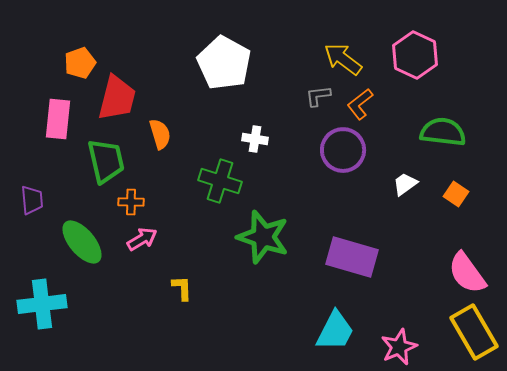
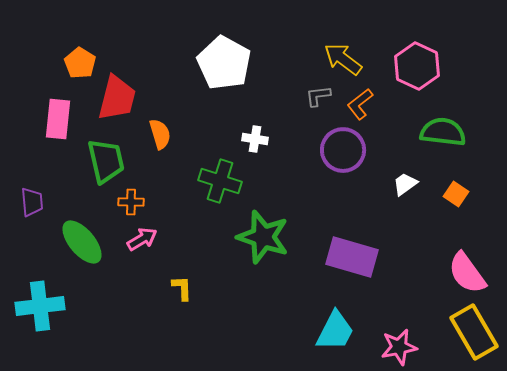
pink hexagon: moved 2 px right, 11 px down
orange pentagon: rotated 20 degrees counterclockwise
purple trapezoid: moved 2 px down
cyan cross: moved 2 px left, 2 px down
pink star: rotated 12 degrees clockwise
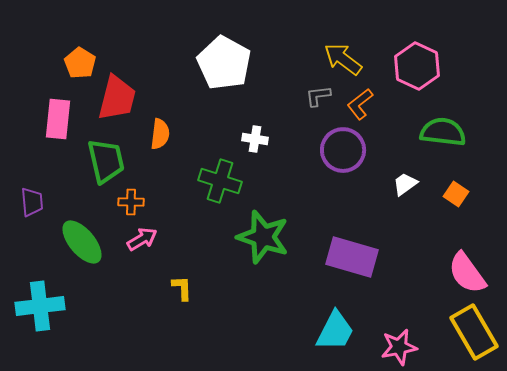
orange semicircle: rotated 24 degrees clockwise
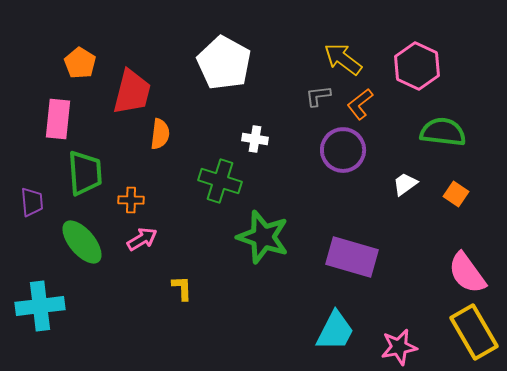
red trapezoid: moved 15 px right, 6 px up
green trapezoid: moved 21 px left, 12 px down; rotated 9 degrees clockwise
orange cross: moved 2 px up
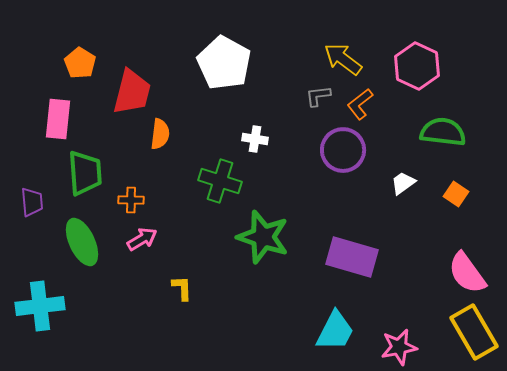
white trapezoid: moved 2 px left, 1 px up
green ellipse: rotated 15 degrees clockwise
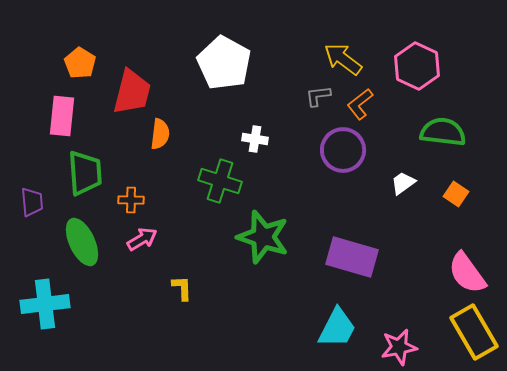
pink rectangle: moved 4 px right, 3 px up
cyan cross: moved 5 px right, 2 px up
cyan trapezoid: moved 2 px right, 3 px up
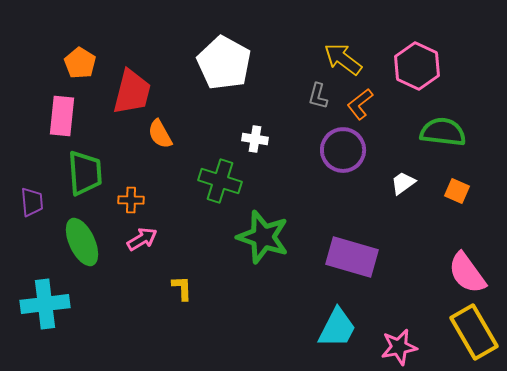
gray L-shape: rotated 68 degrees counterclockwise
orange semicircle: rotated 144 degrees clockwise
orange square: moved 1 px right, 3 px up; rotated 10 degrees counterclockwise
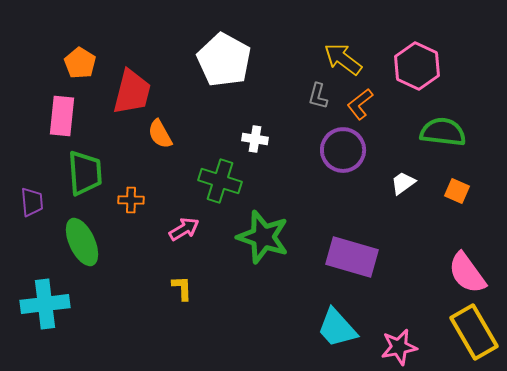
white pentagon: moved 3 px up
pink arrow: moved 42 px right, 10 px up
cyan trapezoid: rotated 111 degrees clockwise
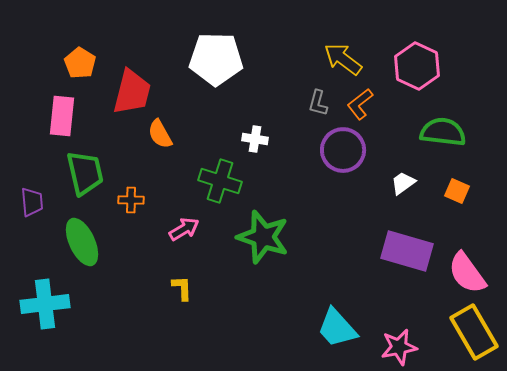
white pentagon: moved 8 px left, 1 px up; rotated 28 degrees counterclockwise
gray L-shape: moved 7 px down
green trapezoid: rotated 9 degrees counterclockwise
purple rectangle: moved 55 px right, 6 px up
